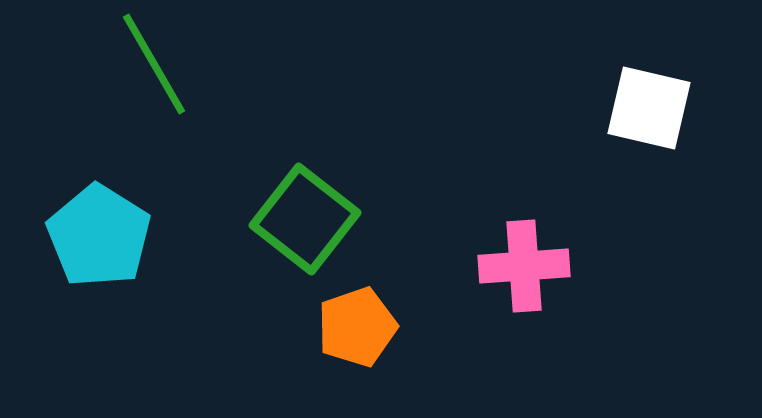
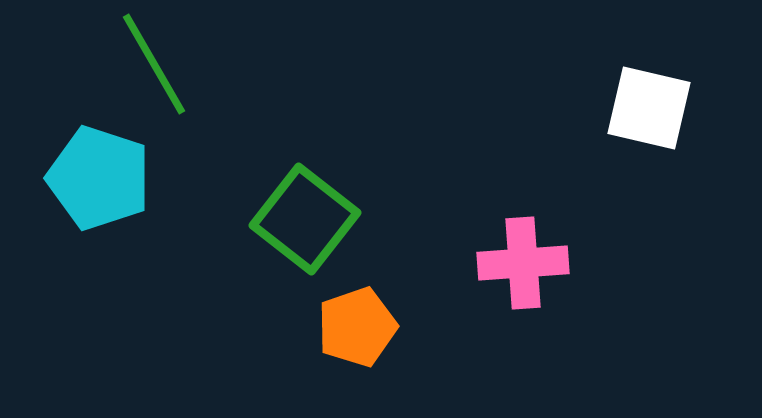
cyan pentagon: moved 58 px up; rotated 14 degrees counterclockwise
pink cross: moved 1 px left, 3 px up
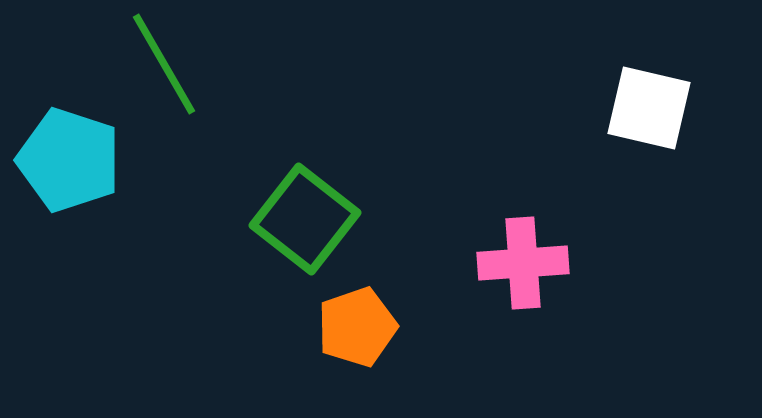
green line: moved 10 px right
cyan pentagon: moved 30 px left, 18 px up
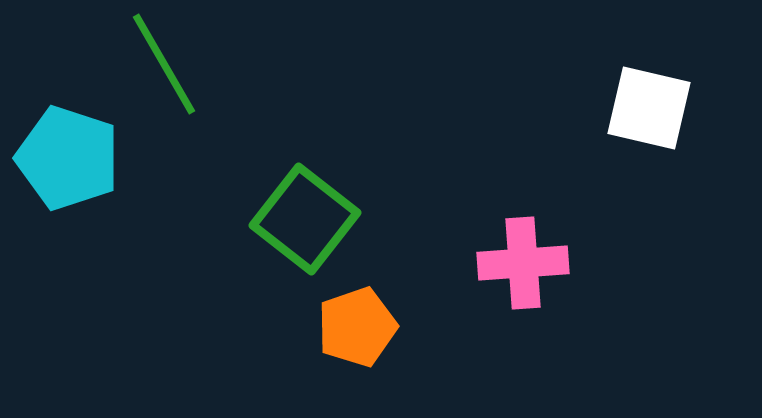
cyan pentagon: moved 1 px left, 2 px up
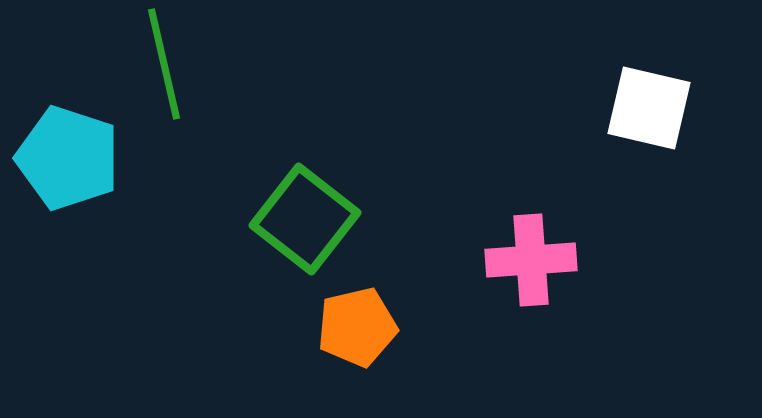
green line: rotated 17 degrees clockwise
pink cross: moved 8 px right, 3 px up
orange pentagon: rotated 6 degrees clockwise
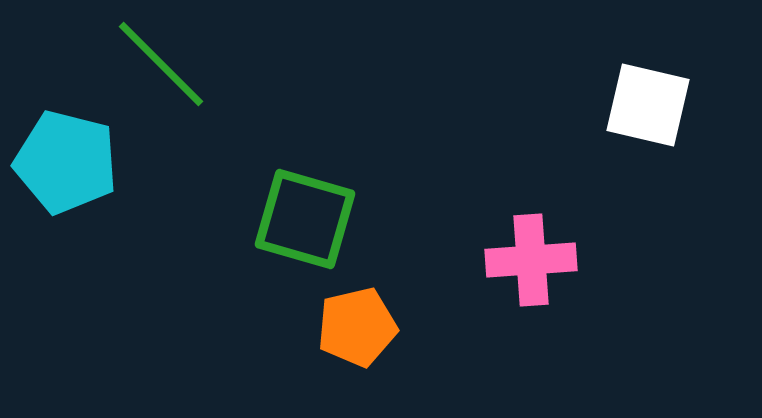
green line: moved 3 px left; rotated 32 degrees counterclockwise
white square: moved 1 px left, 3 px up
cyan pentagon: moved 2 px left, 4 px down; rotated 4 degrees counterclockwise
green square: rotated 22 degrees counterclockwise
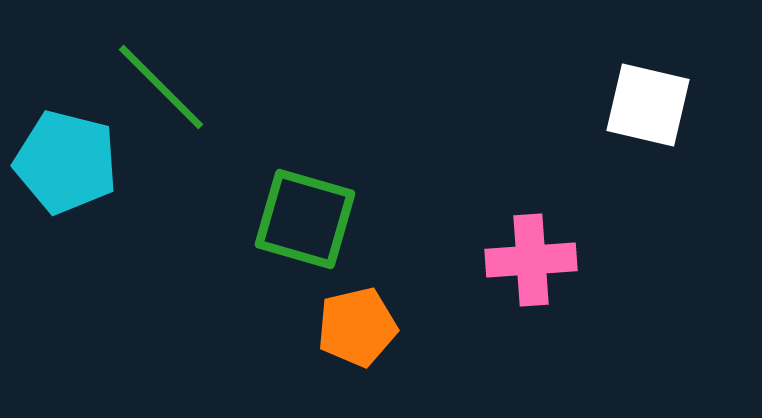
green line: moved 23 px down
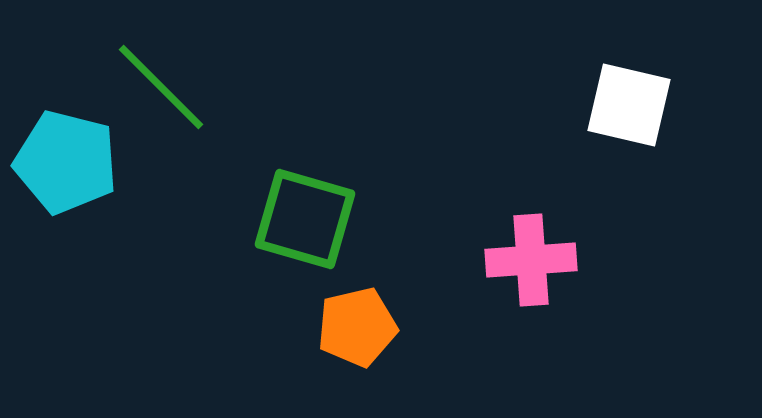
white square: moved 19 px left
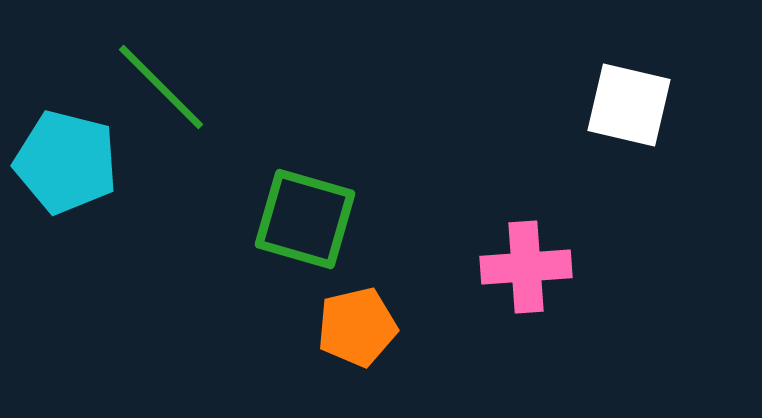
pink cross: moved 5 px left, 7 px down
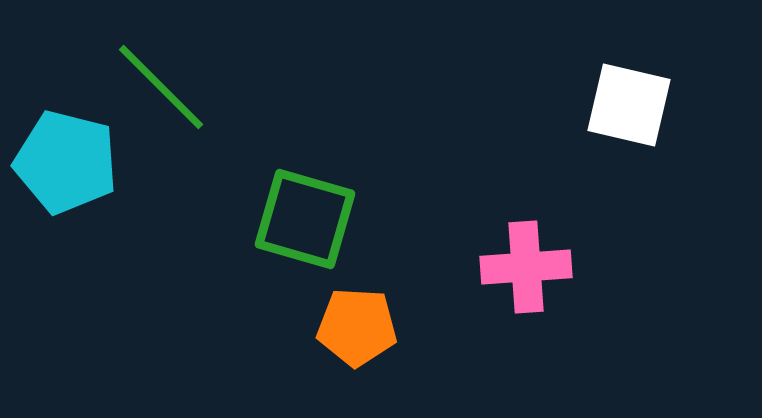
orange pentagon: rotated 16 degrees clockwise
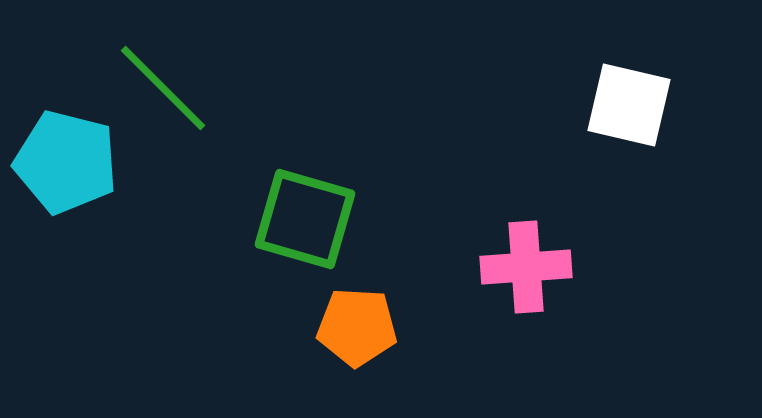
green line: moved 2 px right, 1 px down
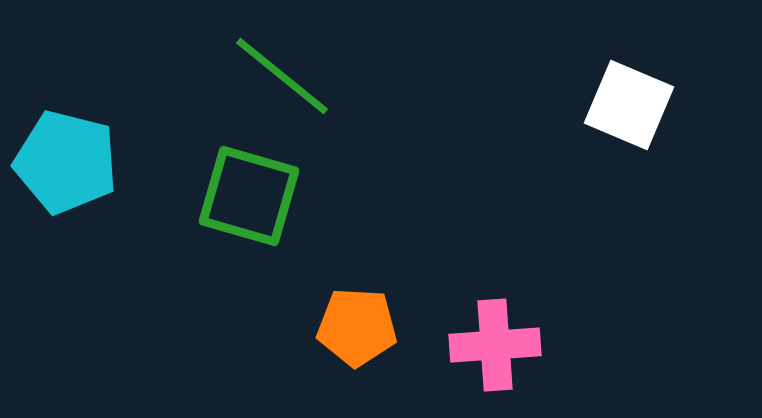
green line: moved 119 px right, 12 px up; rotated 6 degrees counterclockwise
white square: rotated 10 degrees clockwise
green square: moved 56 px left, 23 px up
pink cross: moved 31 px left, 78 px down
